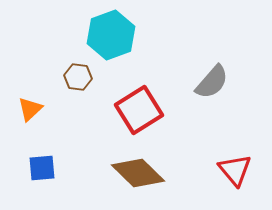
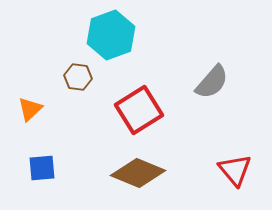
brown diamond: rotated 22 degrees counterclockwise
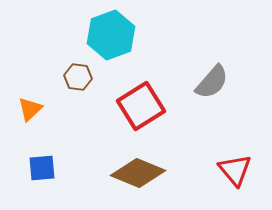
red square: moved 2 px right, 4 px up
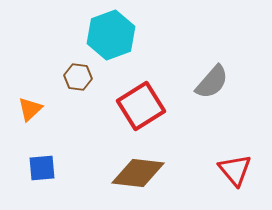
brown diamond: rotated 16 degrees counterclockwise
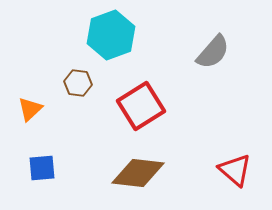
brown hexagon: moved 6 px down
gray semicircle: moved 1 px right, 30 px up
red triangle: rotated 9 degrees counterclockwise
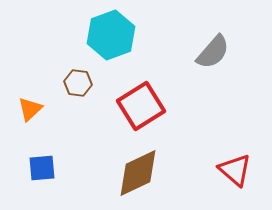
brown diamond: rotated 32 degrees counterclockwise
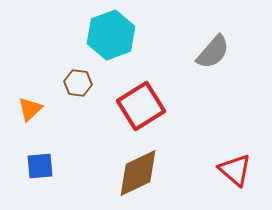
blue square: moved 2 px left, 2 px up
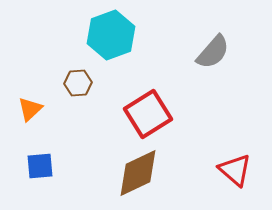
brown hexagon: rotated 12 degrees counterclockwise
red square: moved 7 px right, 8 px down
